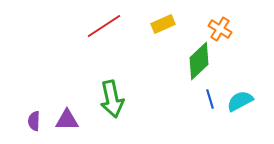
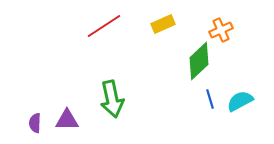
orange cross: moved 1 px right, 1 px down; rotated 35 degrees clockwise
purple semicircle: moved 1 px right, 2 px down
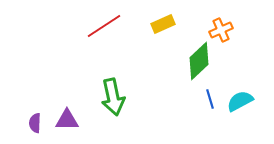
green arrow: moved 1 px right, 2 px up
